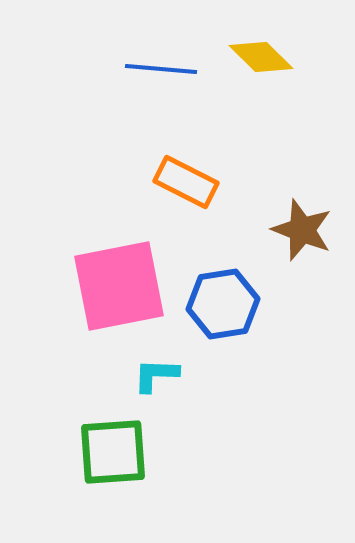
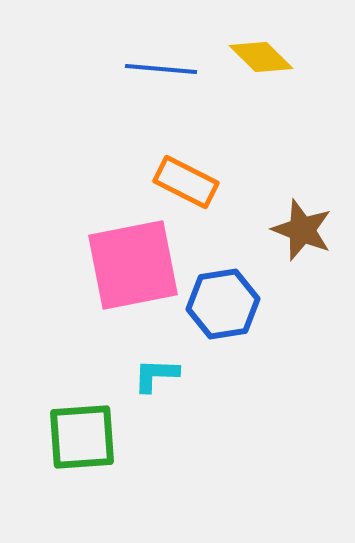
pink square: moved 14 px right, 21 px up
green square: moved 31 px left, 15 px up
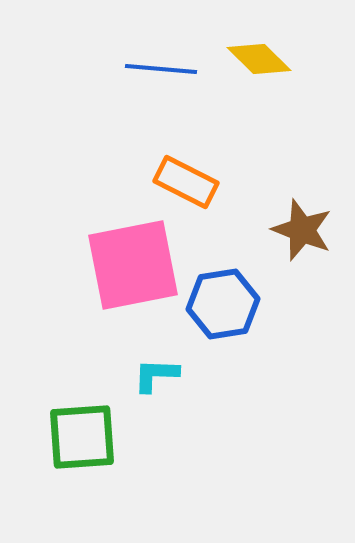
yellow diamond: moved 2 px left, 2 px down
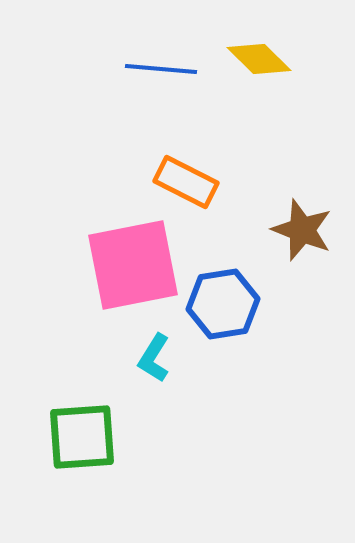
cyan L-shape: moved 2 px left, 17 px up; rotated 60 degrees counterclockwise
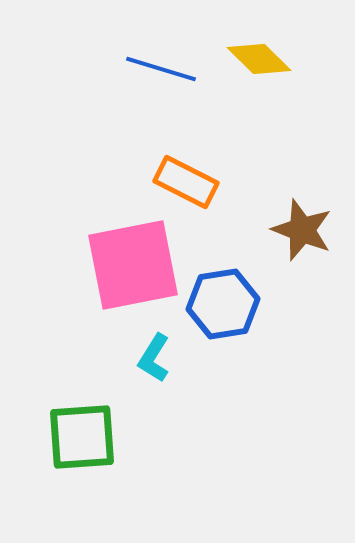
blue line: rotated 12 degrees clockwise
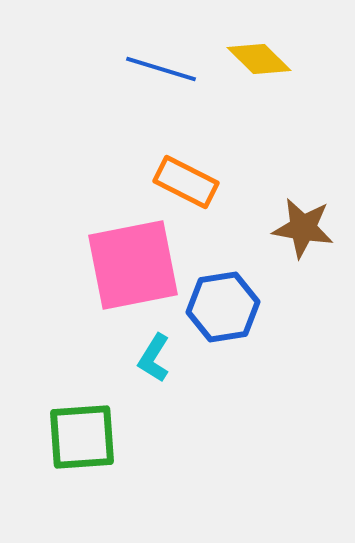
brown star: moved 1 px right, 2 px up; rotated 12 degrees counterclockwise
blue hexagon: moved 3 px down
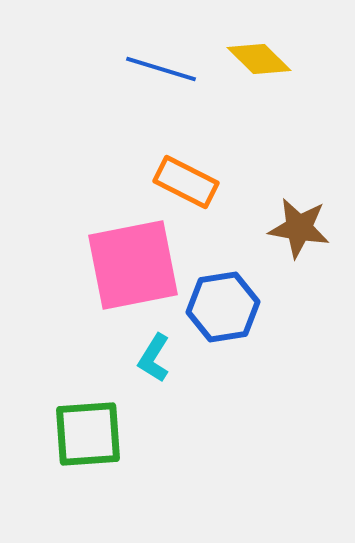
brown star: moved 4 px left
green square: moved 6 px right, 3 px up
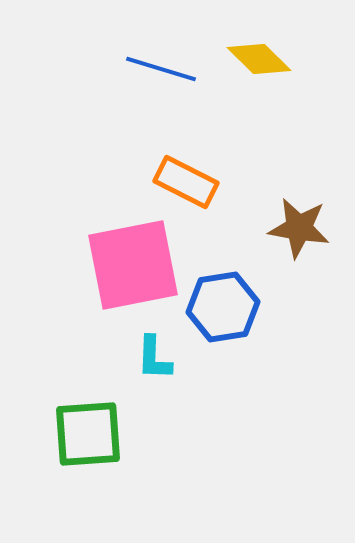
cyan L-shape: rotated 30 degrees counterclockwise
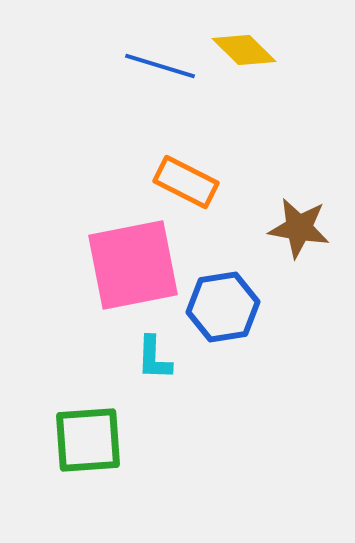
yellow diamond: moved 15 px left, 9 px up
blue line: moved 1 px left, 3 px up
green square: moved 6 px down
